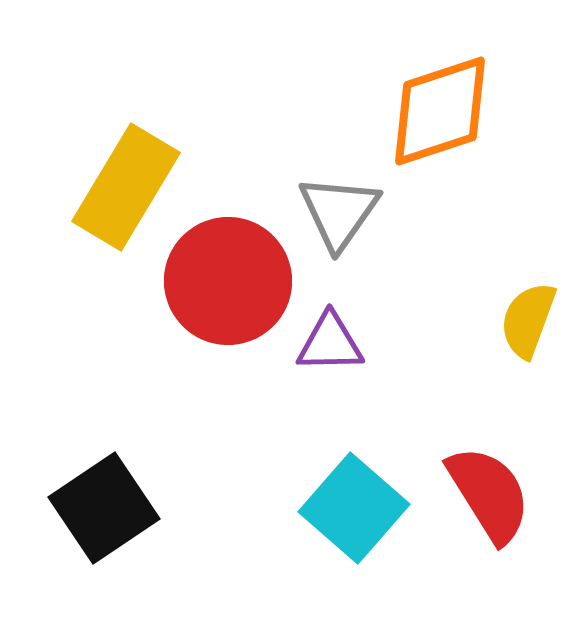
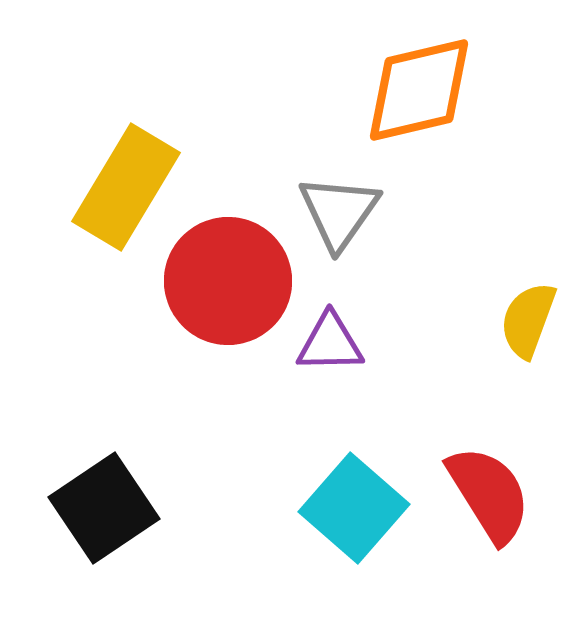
orange diamond: moved 21 px left, 21 px up; rotated 5 degrees clockwise
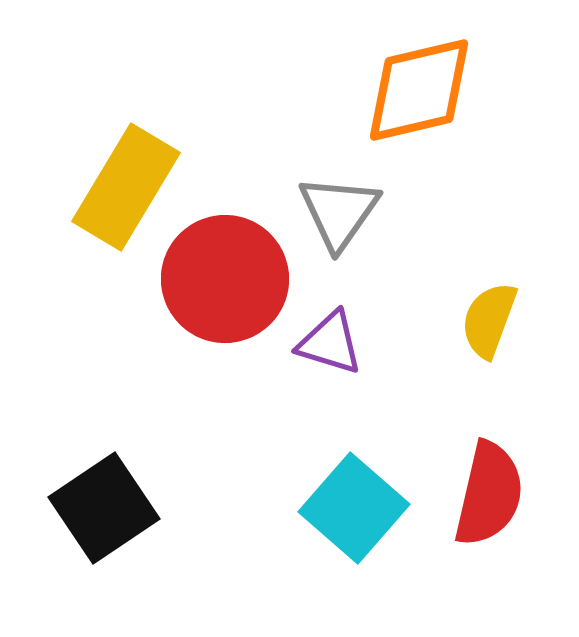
red circle: moved 3 px left, 2 px up
yellow semicircle: moved 39 px left
purple triangle: rotated 18 degrees clockwise
red semicircle: rotated 45 degrees clockwise
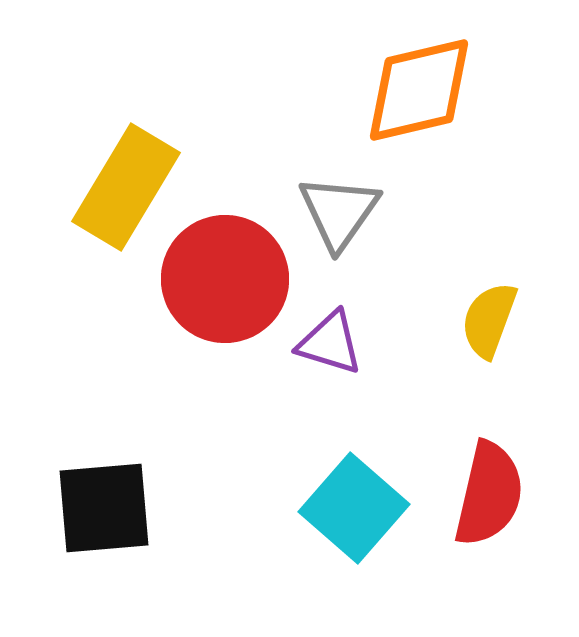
black square: rotated 29 degrees clockwise
